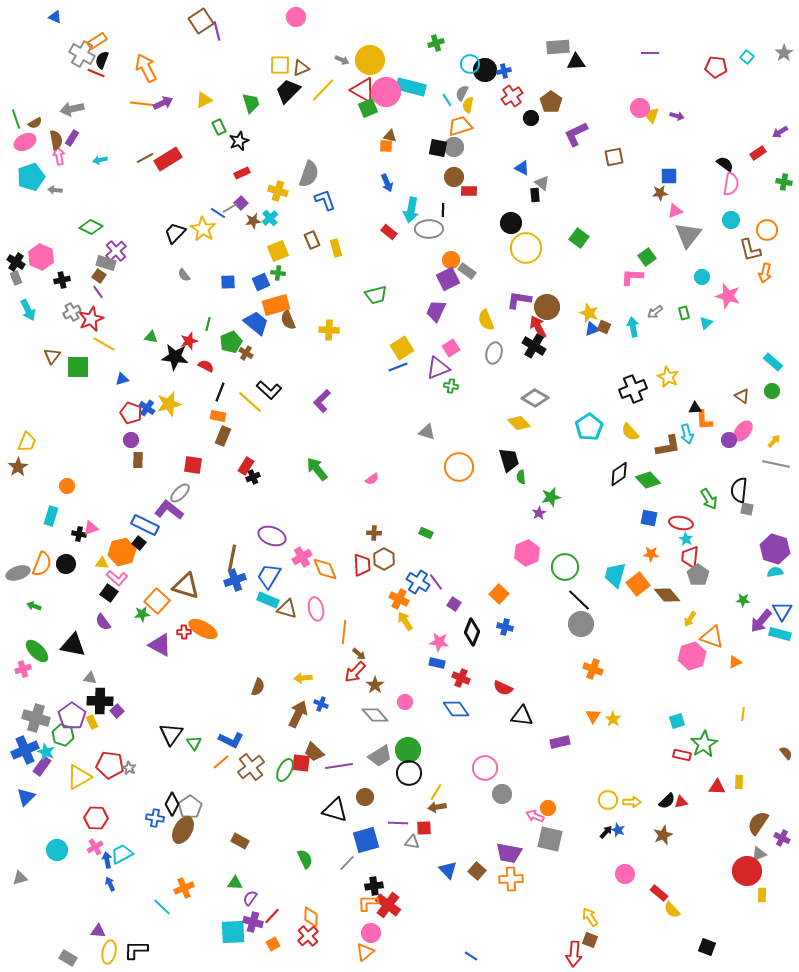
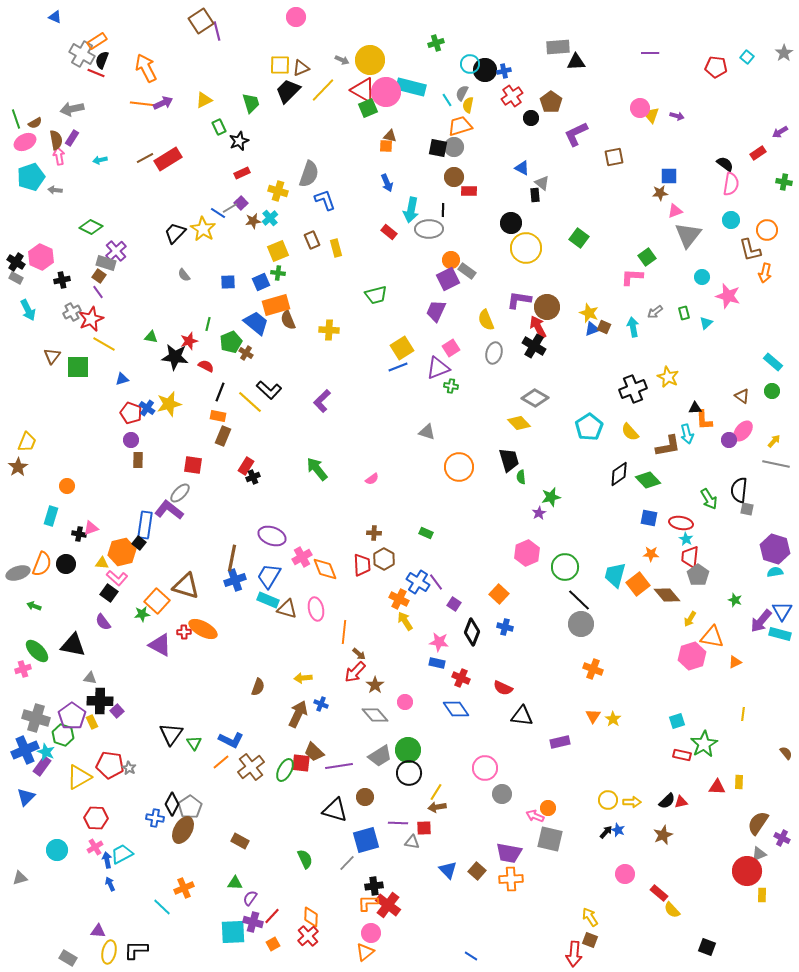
gray rectangle at (16, 278): rotated 40 degrees counterclockwise
blue rectangle at (145, 525): rotated 72 degrees clockwise
green star at (743, 600): moved 8 px left; rotated 16 degrees clockwise
orange triangle at (712, 637): rotated 10 degrees counterclockwise
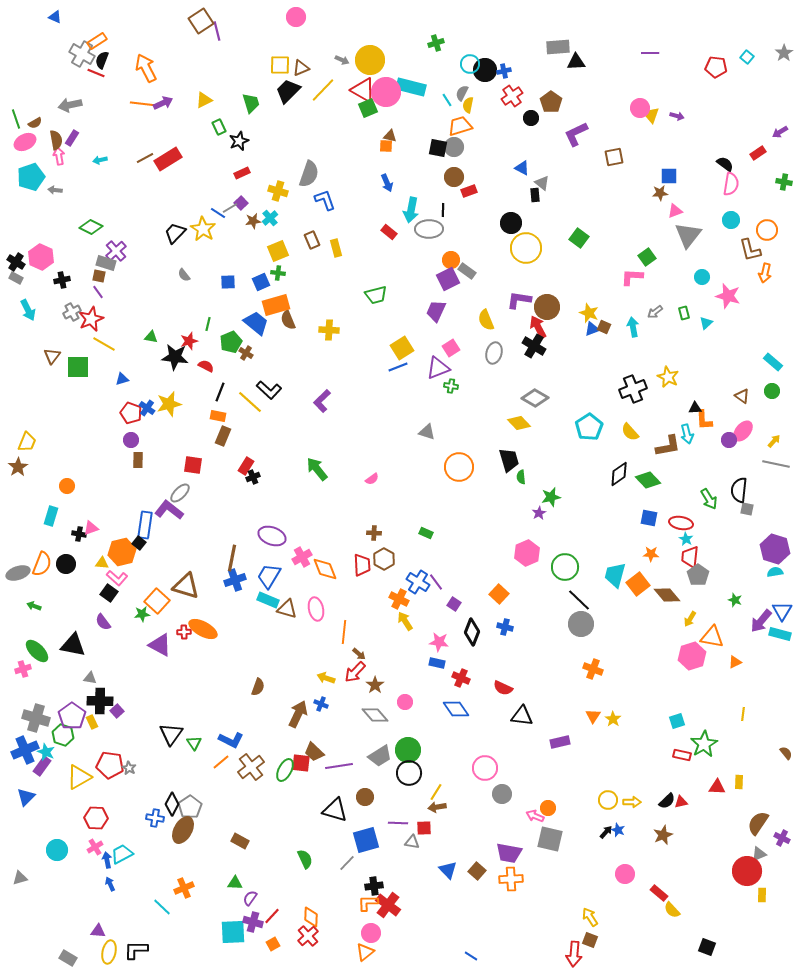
gray arrow at (72, 109): moved 2 px left, 4 px up
red rectangle at (469, 191): rotated 21 degrees counterclockwise
brown square at (99, 276): rotated 24 degrees counterclockwise
yellow arrow at (303, 678): moved 23 px right; rotated 24 degrees clockwise
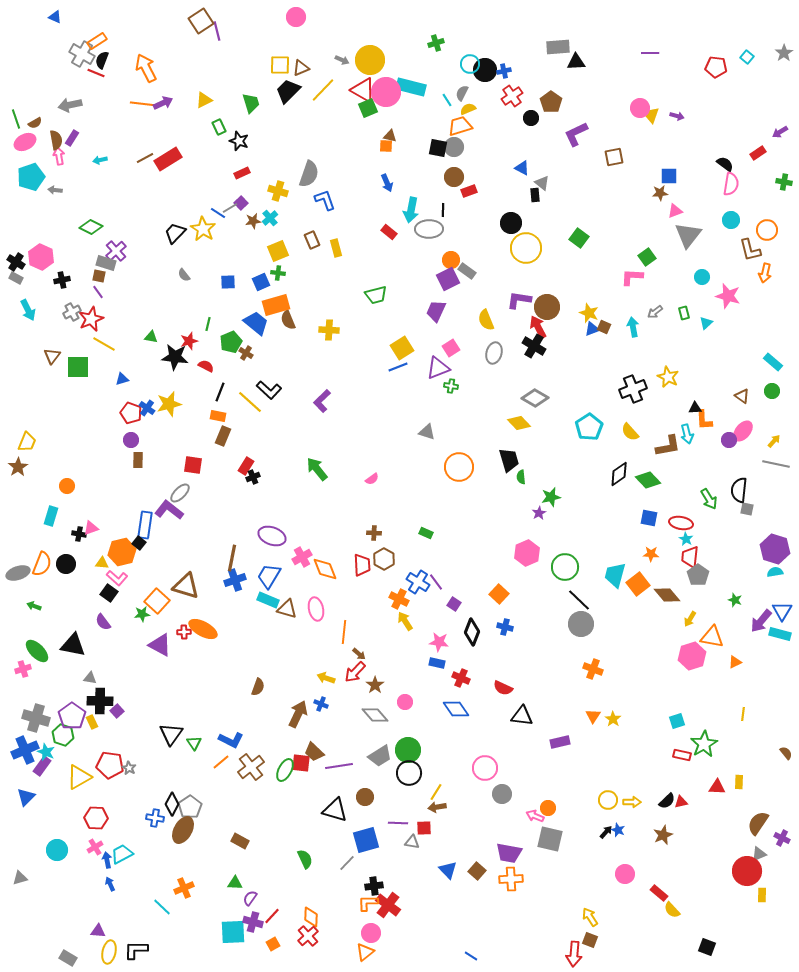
yellow semicircle at (468, 105): moved 4 px down; rotated 56 degrees clockwise
black star at (239, 141): rotated 30 degrees counterclockwise
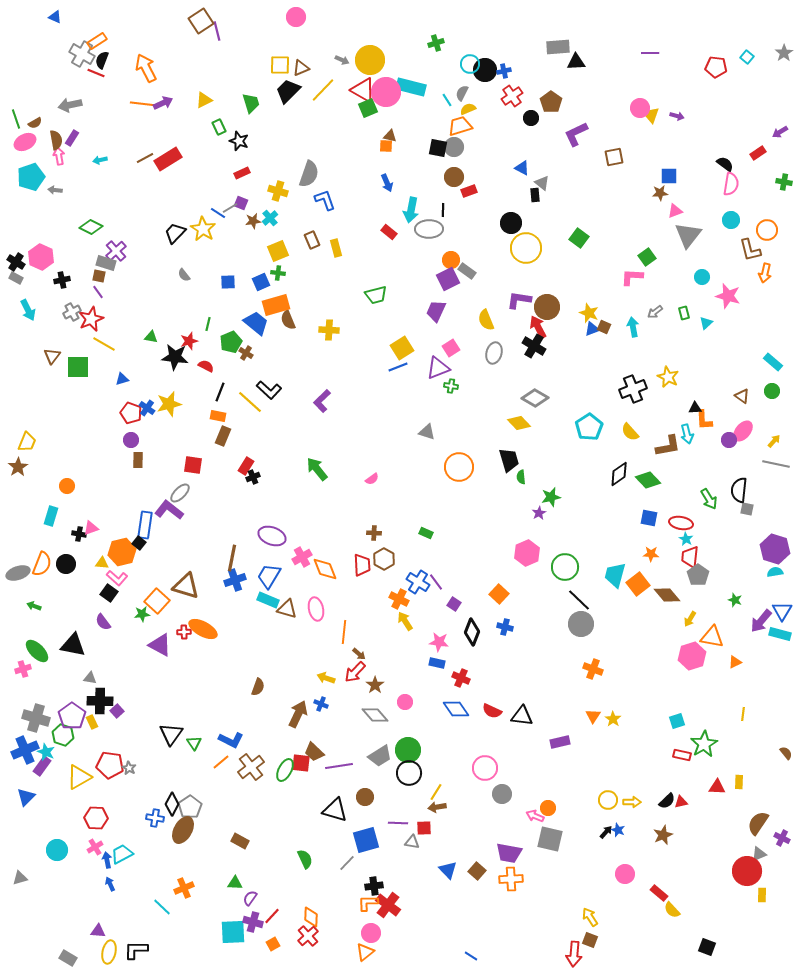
purple square at (241, 203): rotated 24 degrees counterclockwise
red semicircle at (503, 688): moved 11 px left, 23 px down
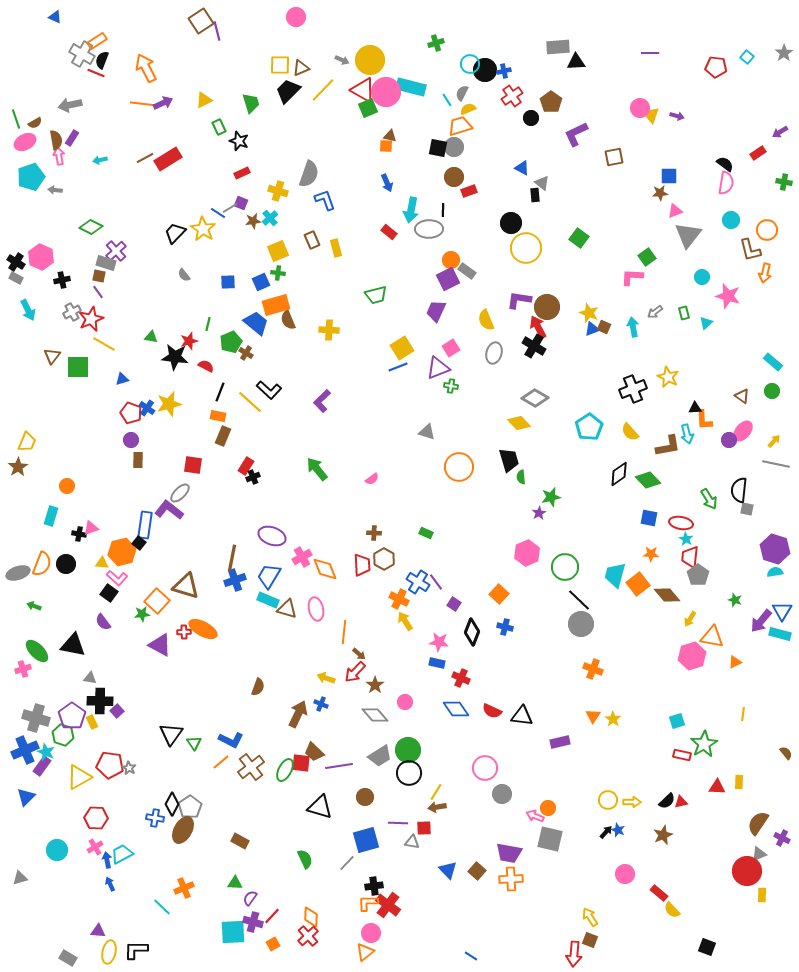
pink semicircle at (731, 184): moved 5 px left, 1 px up
black triangle at (335, 810): moved 15 px left, 3 px up
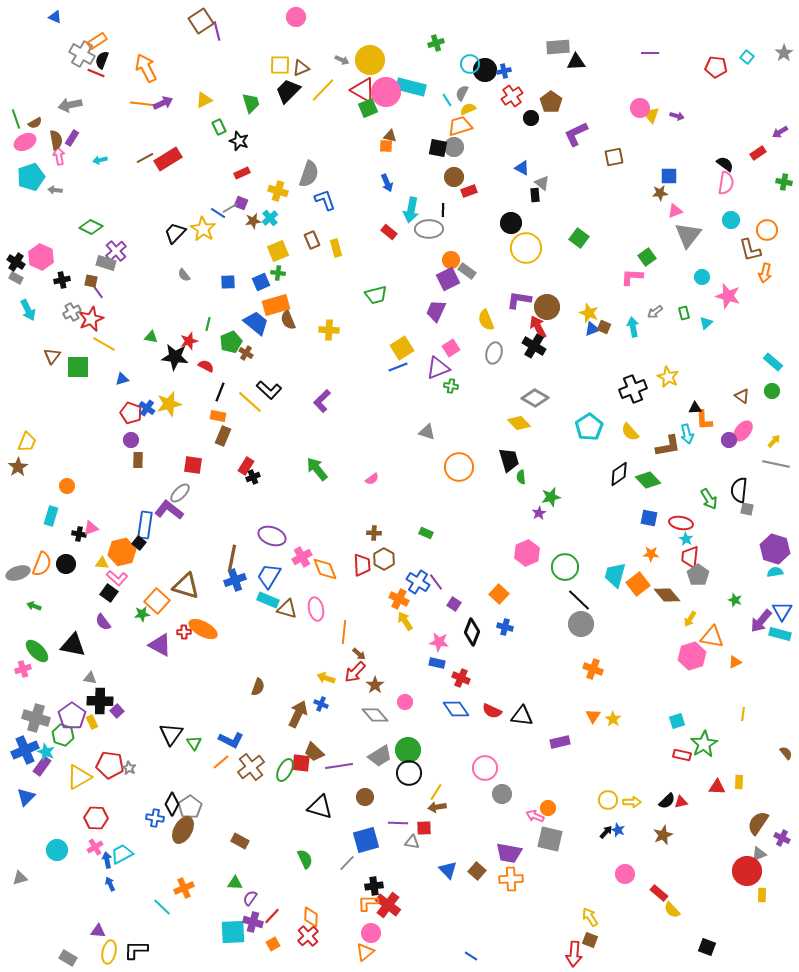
brown square at (99, 276): moved 8 px left, 5 px down
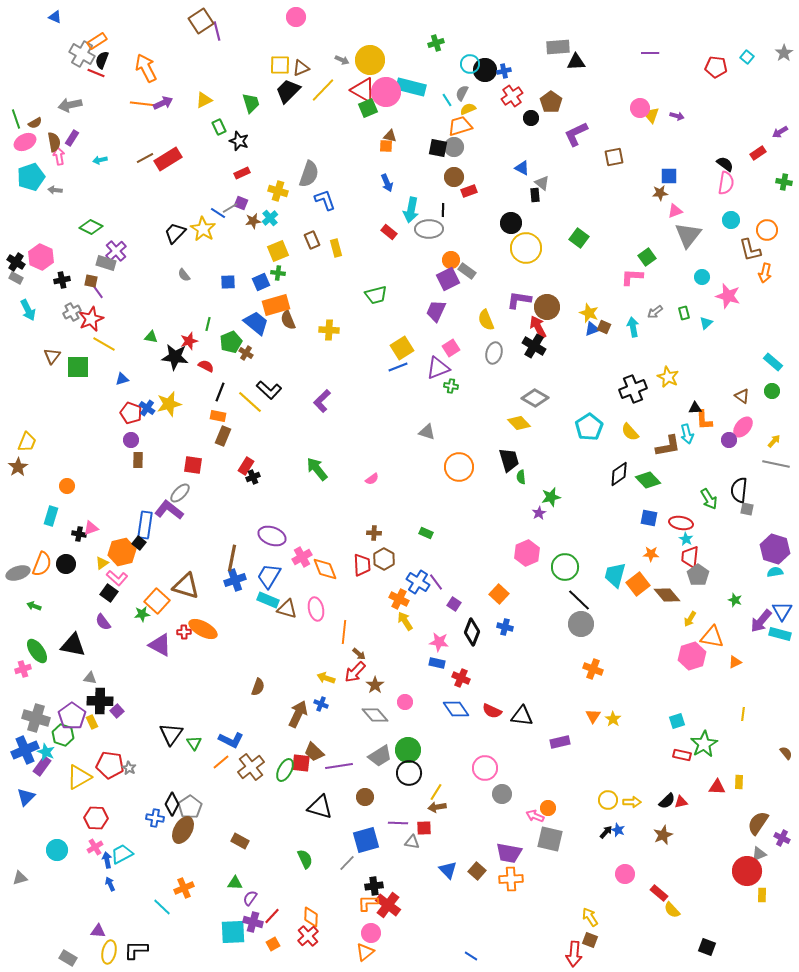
brown semicircle at (56, 140): moved 2 px left, 2 px down
pink ellipse at (743, 431): moved 4 px up
yellow triangle at (102, 563): rotated 40 degrees counterclockwise
green ellipse at (37, 651): rotated 10 degrees clockwise
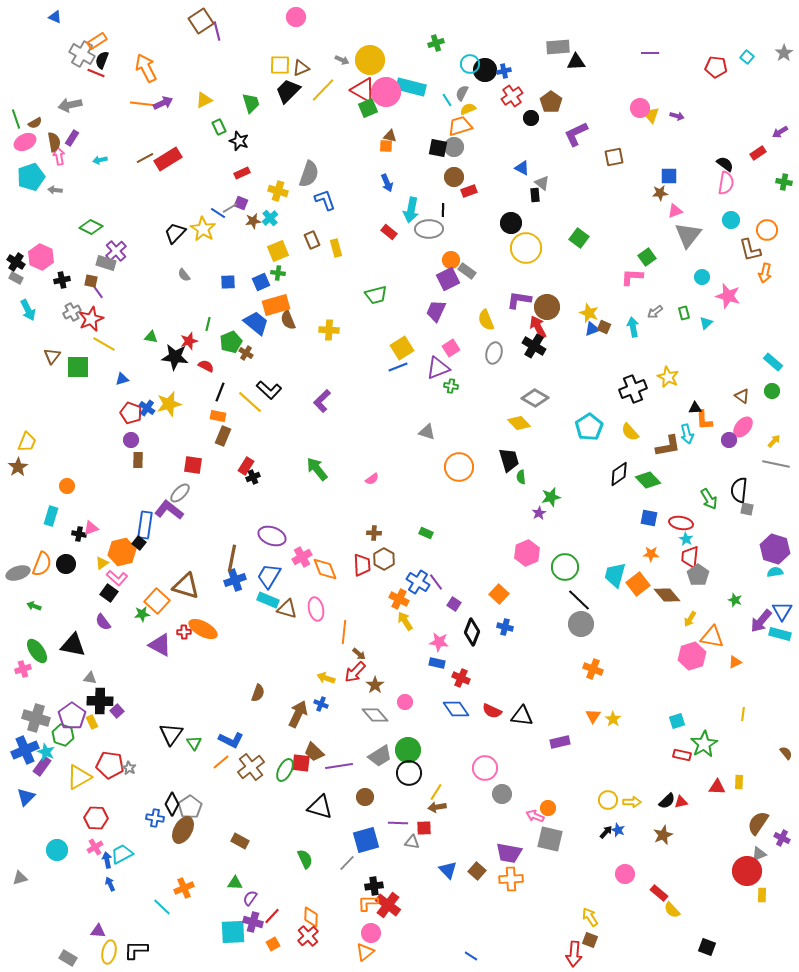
brown semicircle at (258, 687): moved 6 px down
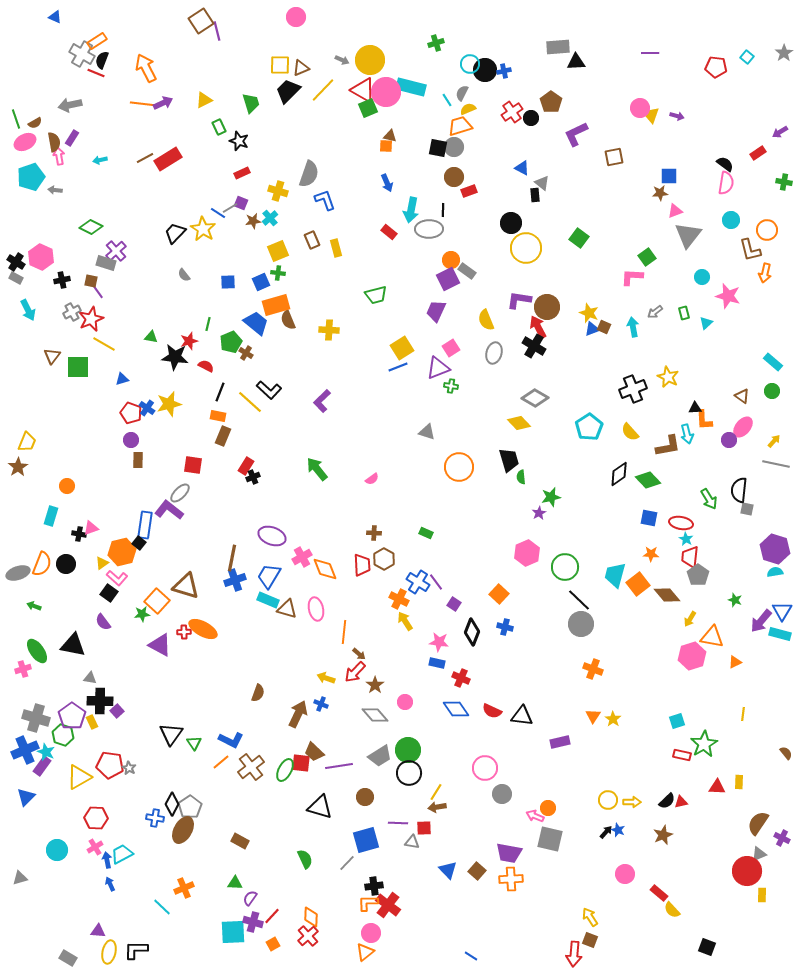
red cross at (512, 96): moved 16 px down
